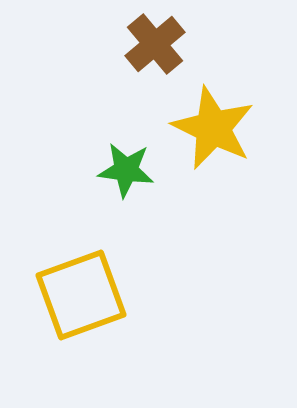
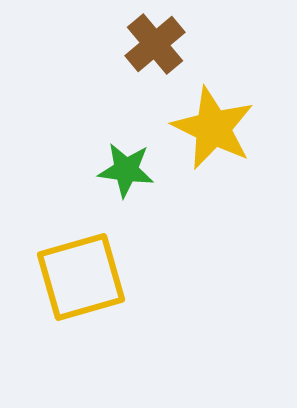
yellow square: moved 18 px up; rotated 4 degrees clockwise
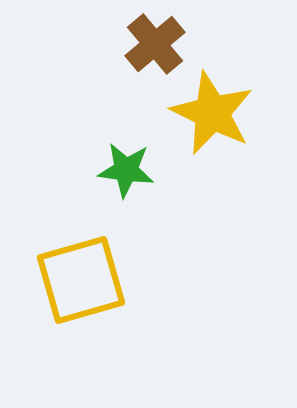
yellow star: moved 1 px left, 15 px up
yellow square: moved 3 px down
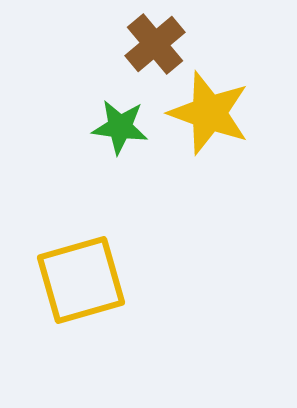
yellow star: moved 3 px left; rotated 6 degrees counterclockwise
green star: moved 6 px left, 43 px up
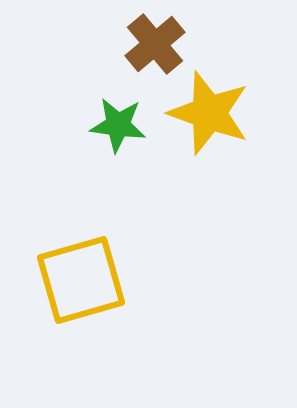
green star: moved 2 px left, 2 px up
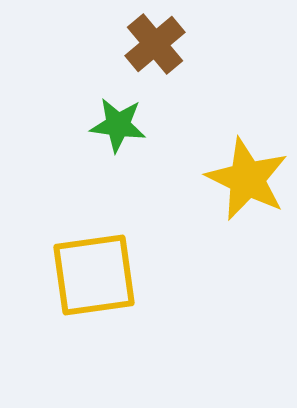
yellow star: moved 38 px right, 66 px down; rotated 6 degrees clockwise
yellow square: moved 13 px right, 5 px up; rotated 8 degrees clockwise
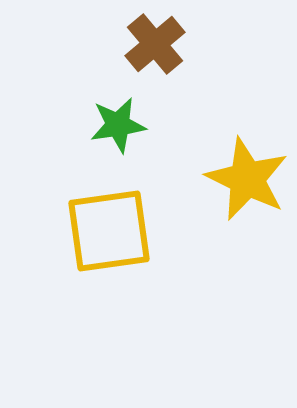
green star: rotated 16 degrees counterclockwise
yellow square: moved 15 px right, 44 px up
